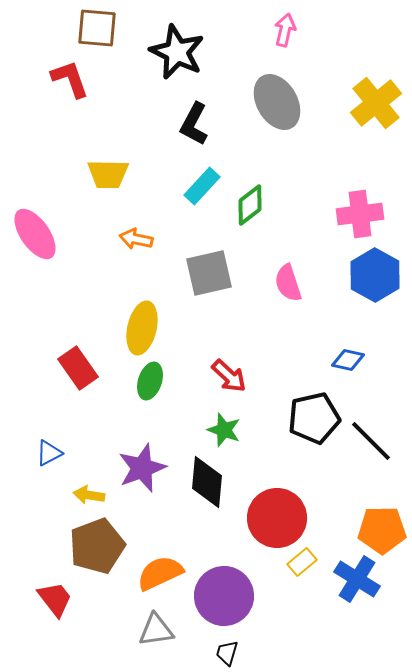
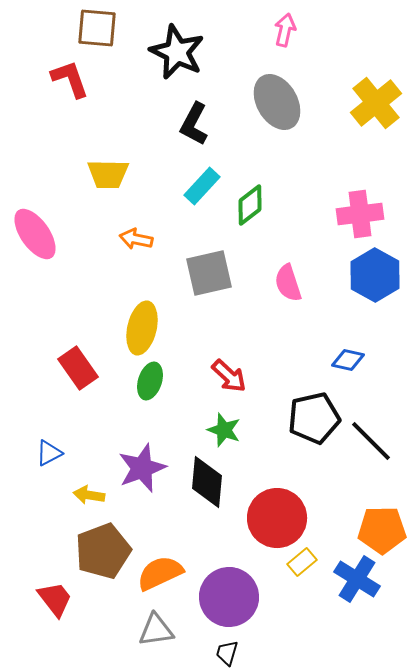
brown pentagon: moved 6 px right, 5 px down
purple circle: moved 5 px right, 1 px down
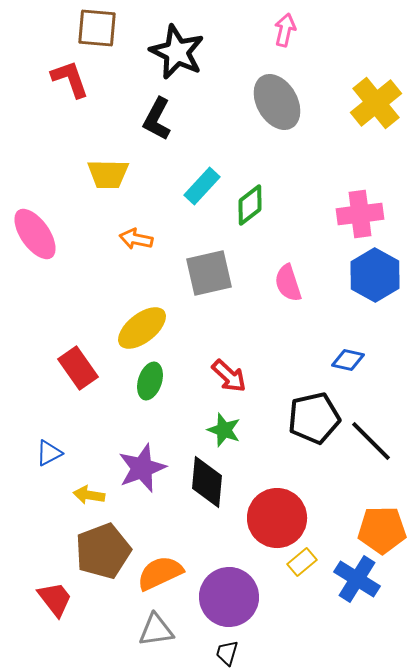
black L-shape: moved 37 px left, 5 px up
yellow ellipse: rotated 39 degrees clockwise
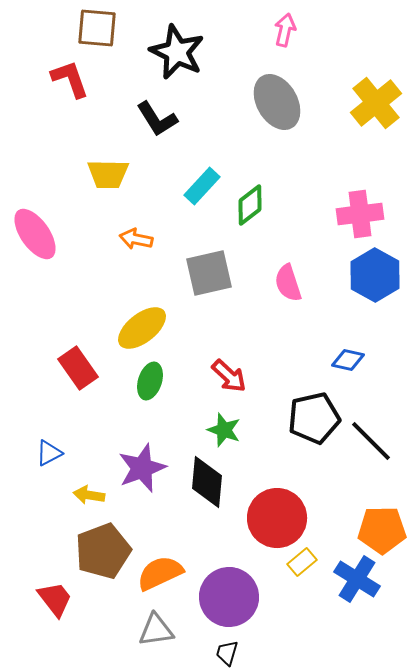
black L-shape: rotated 60 degrees counterclockwise
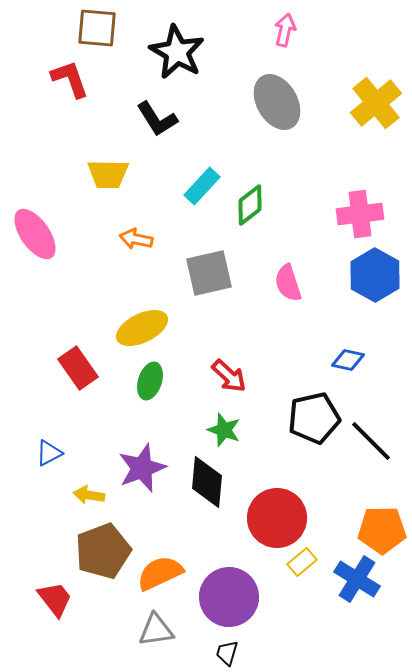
black star: rotated 4 degrees clockwise
yellow ellipse: rotated 12 degrees clockwise
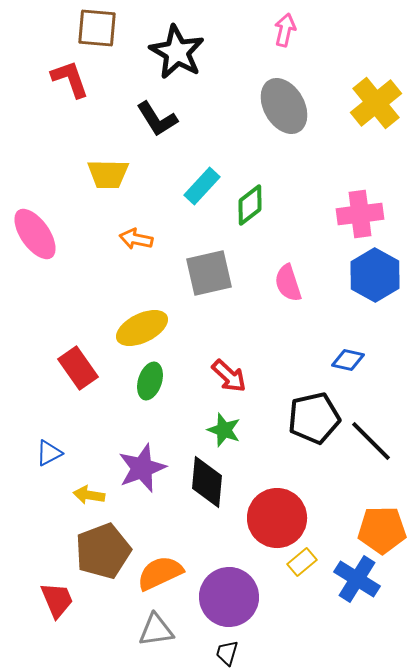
gray ellipse: moved 7 px right, 4 px down
red trapezoid: moved 2 px right, 1 px down; rotated 15 degrees clockwise
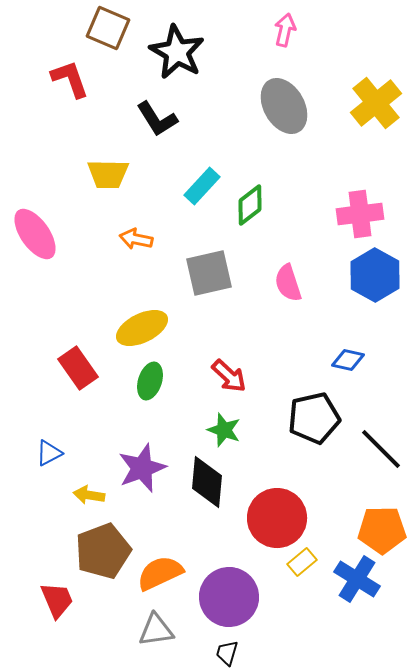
brown square: moved 11 px right; rotated 18 degrees clockwise
black line: moved 10 px right, 8 px down
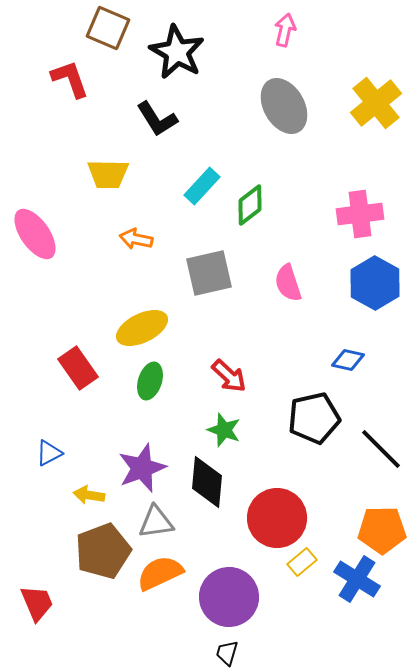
blue hexagon: moved 8 px down
red trapezoid: moved 20 px left, 3 px down
gray triangle: moved 108 px up
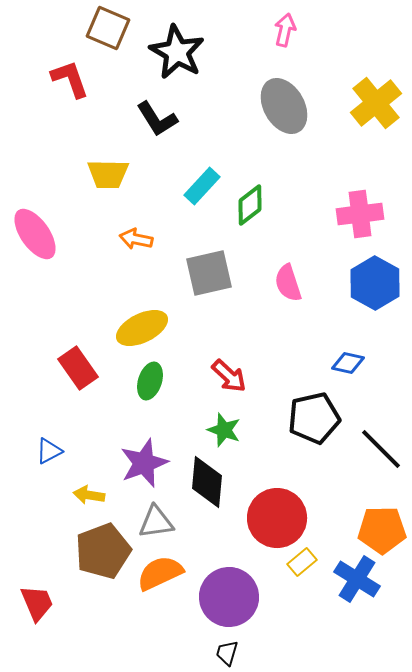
blue diamond: moved 3 px down
blue triangle: moved 2 px up
purple star: moved 2 px right, 5 px up
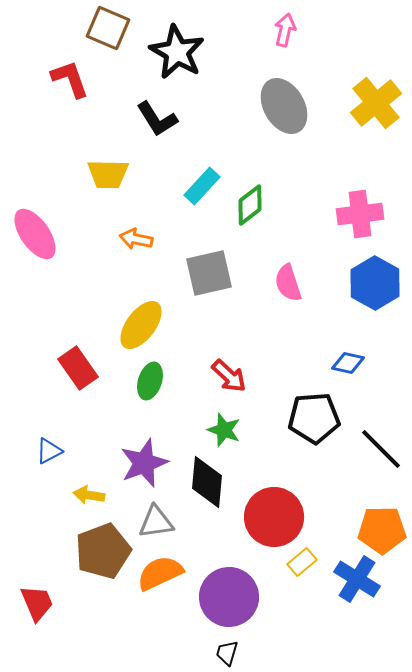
yellow ellipse: moved 1 px left, 3 px up; rotated 27 degrees counterclockwise
black pentagon: rotated 9 degrees clockwise
red circle: moved 3 px left, 1 px up
